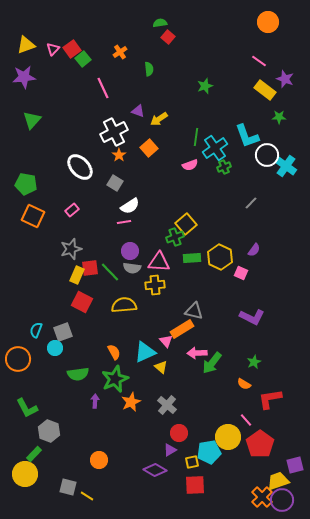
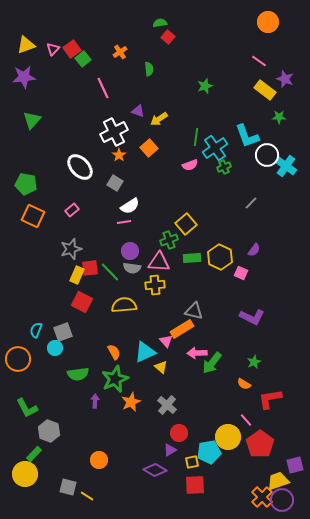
green cross at (175, 237): moved 6 px left, 3 px down
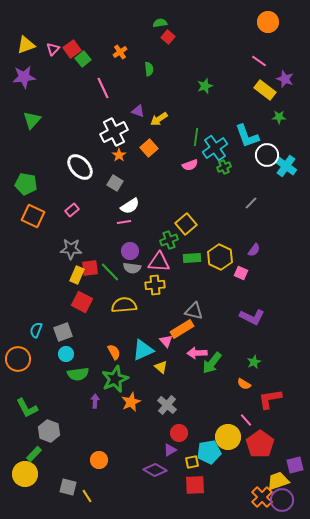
gray star at (71, 249): rotated 20 degrees clockwise
cyan circle at (55, 348): moved 11 px right, 6 px down
cyan triangle at (145, 352): moved 2 px left, 2 px up
yellow line at (87, 496): rotated 24 degrees clockwise
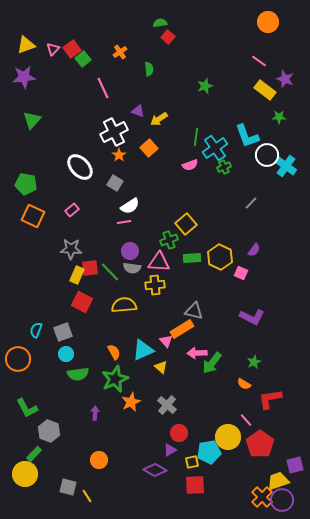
purple arrow at (95, 401): moved 12 px down
